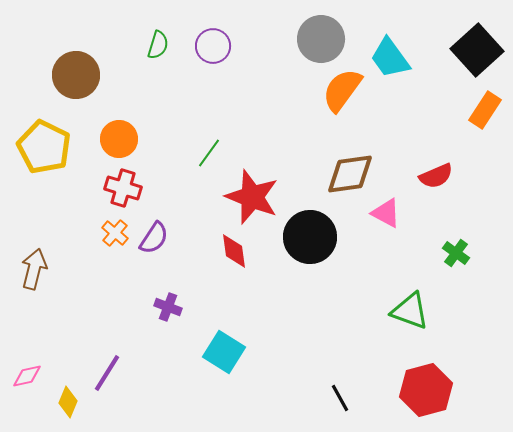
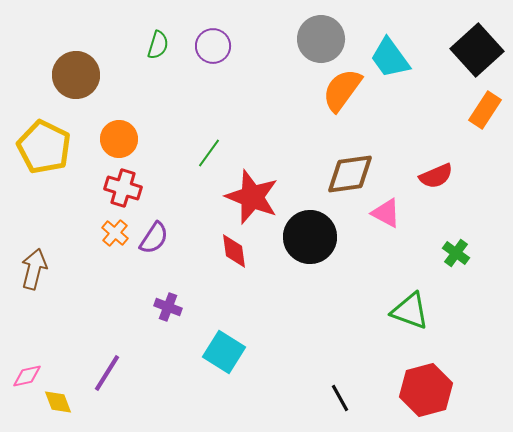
yellow diamond: moved 10 px left; rotated 44 degrees counterclockwise
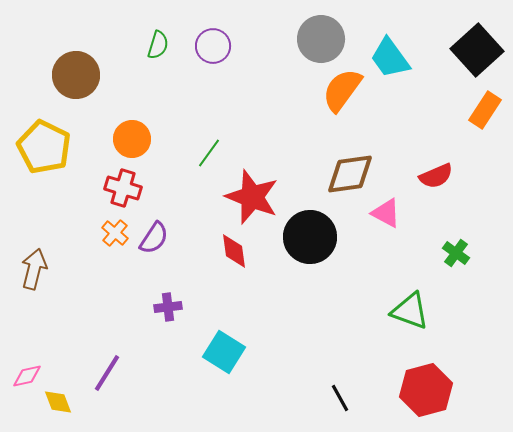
orange circle: moved 13 px right
purple cross: rotated 28 degrees counterclockwise
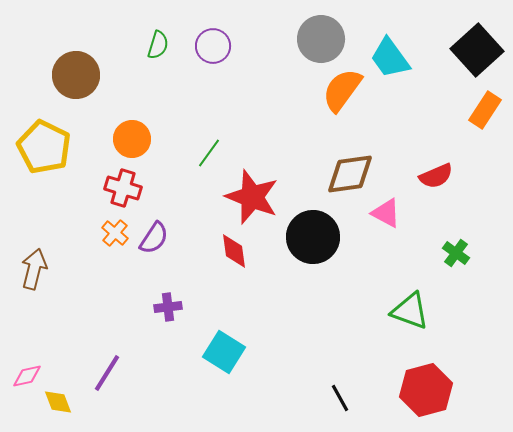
black circle: moved 3 px right
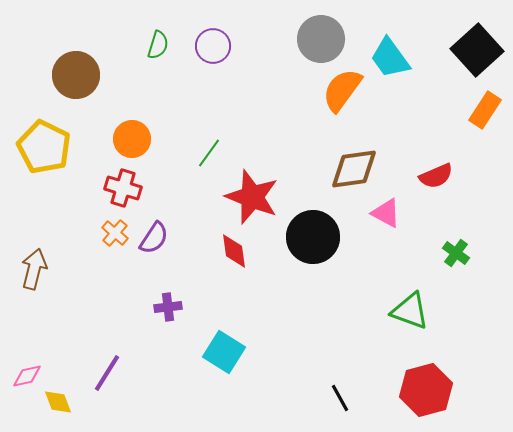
brown diamond: moved 4 px right, 5 px up
